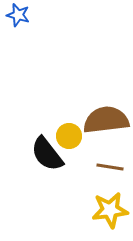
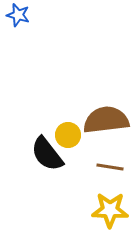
yellow circle: moved 1 px left, 1 px up
yellow star: rotated 9 degrees clockwise
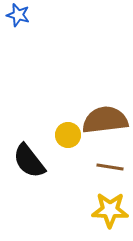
brown semicircle: moved 1 px left
black semicircle: moved 18 px left, 7 px down
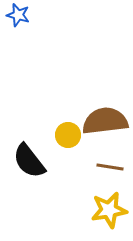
brown semicircle: moved 1 px down
yellow star: moved 1 px left; rotated 12 degrees counterclockwise
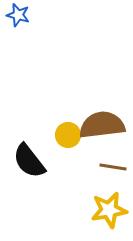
brown semicircle: moved 3 px left, 4 px down
brown line: moved 3 px right
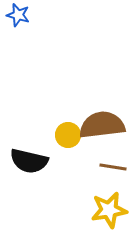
black semicircle: rotated 39 degrees counterclockwise
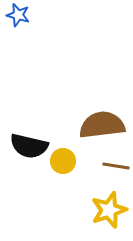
yellow circle: moved 5 px left, 26 px down
black semicircle: moved 15 px up
brown line: moved 3 px right, 1 px up
yellow star: rotated 9 degrees counterclockwise
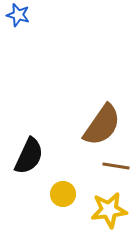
brown semicircle: rotated 132 degrees clockwise
black semicircle: moved 10 px down; rotated 78 degrees counterclockwise
yellow circle: moved 33 px down
yellow star: rotated 12 degrees clockwise
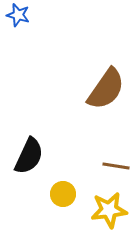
brown semicircle: moved 4 px right, 36 px up
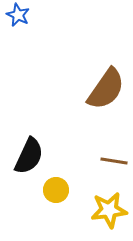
blue star: rotated 10 degrees clockwise
brown line: moved 2 px left, 5 px up
yellow circle: moved 7 px left, 4 px up
